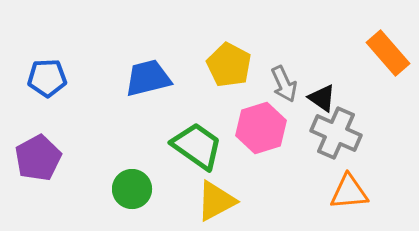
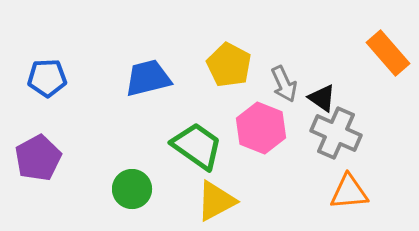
pink hexagon: rotated 21 degrees counterclockwise
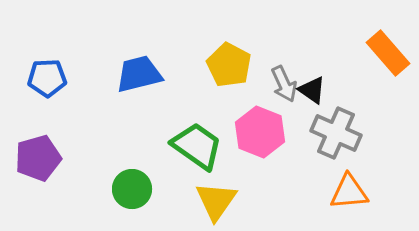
blue trapezoid: moved 9 px left, 4 px up
black triangle: moved 10 px left, 8 px up
pink hexagon: moved 1 px left, 4 px down
purple pentagon: rotated 12 degrees clockwise
yellow triangle: rotated 27 degrees counterclockwise
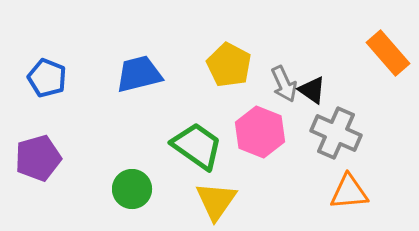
blue pentagon: rotated 24 degrees clockwise
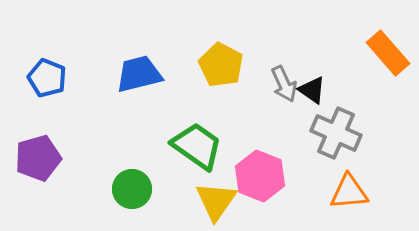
yellow pentagon: moved 8 px left
pink hexagon: moved 44 px down
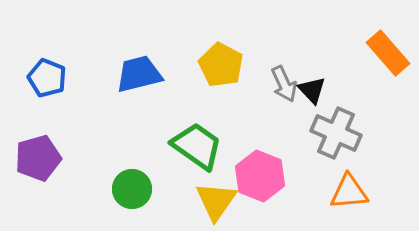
black triangle: rotated 12 degrees clockwise
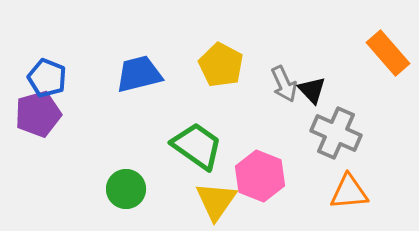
purple pentagon: moved 44 px up
green circle: moved 6 px left
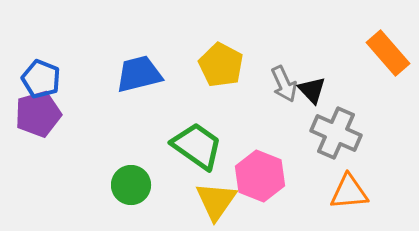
blue pentagon: moved 6 px left, 1 px down
green circle: moved 5 px right, 4 px up
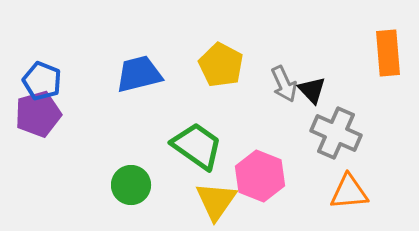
orange rectangle: rotated 36 degrees clockwise
blue pentagon: moved 1 px right, 2 px down
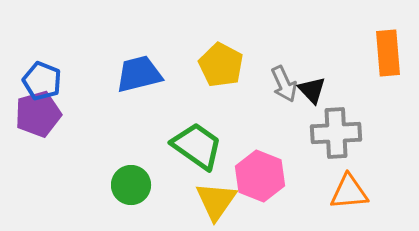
gray cross: rotated 27 degrees counterclockwise
